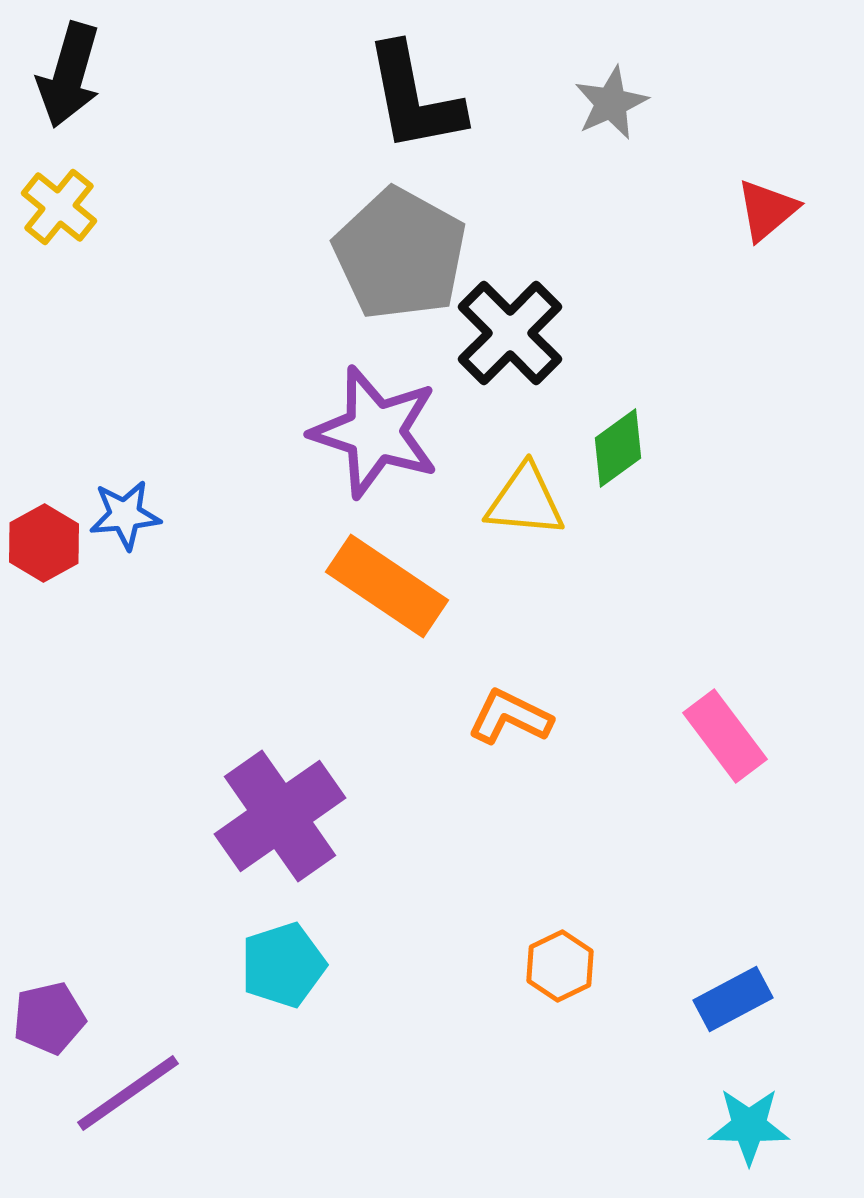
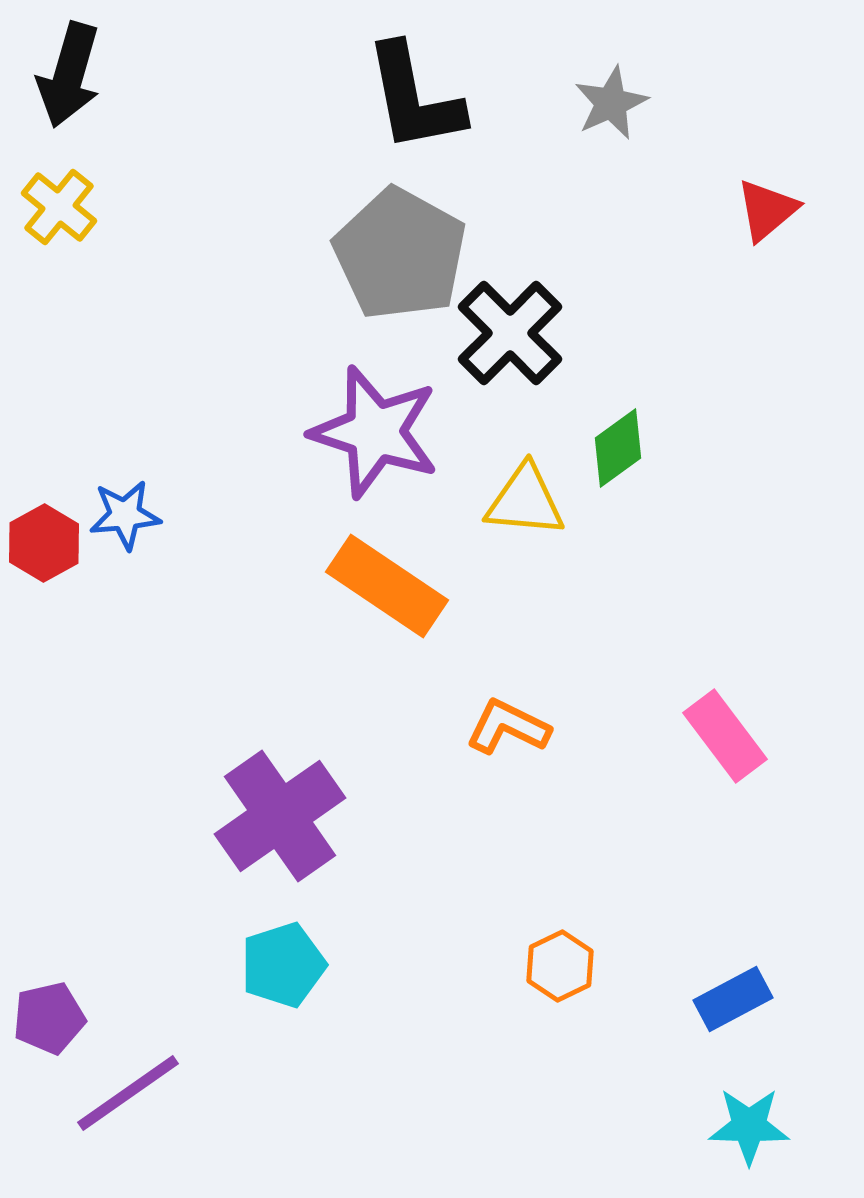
orange L-shape: moved 2 px left, 10 px down
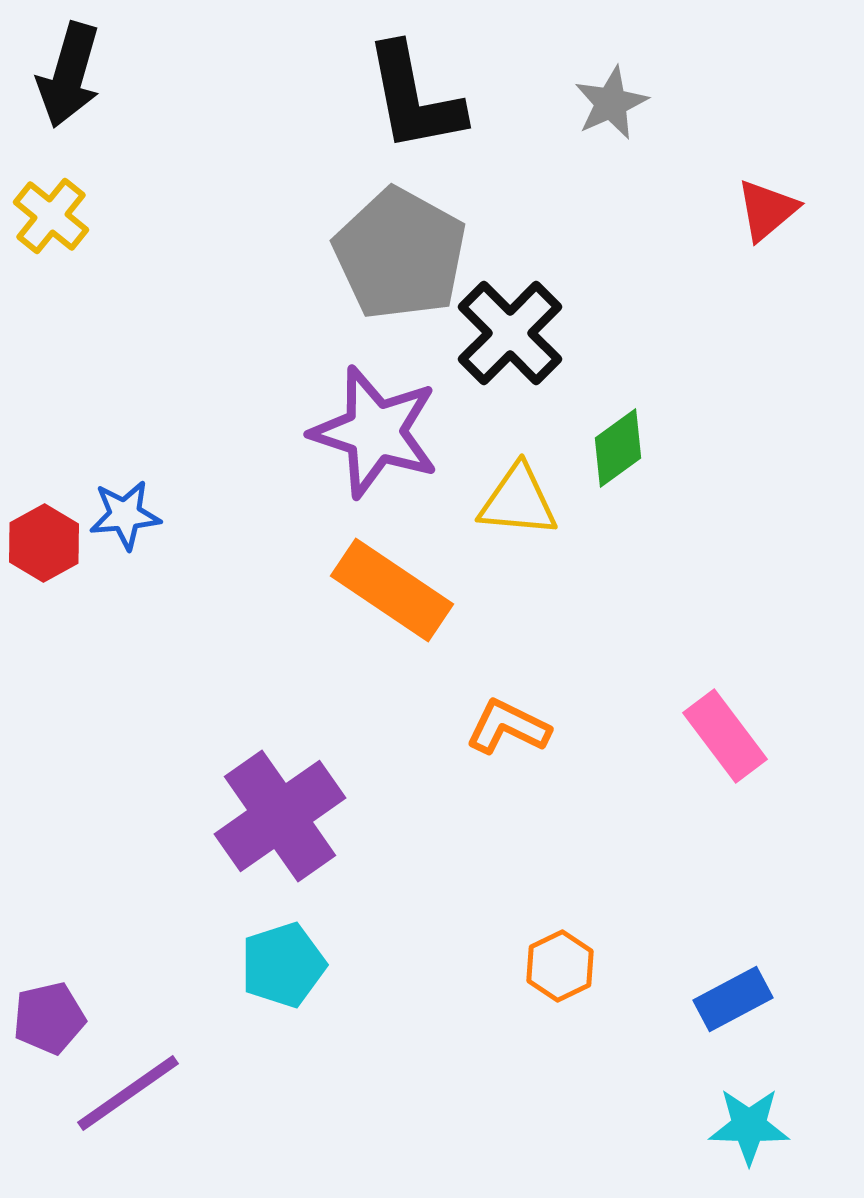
yellow cross: moved 8 px left, 9 px down
yellow triangle: moved 7 px left
orange rectangle: moved 5 px right, 4 px down
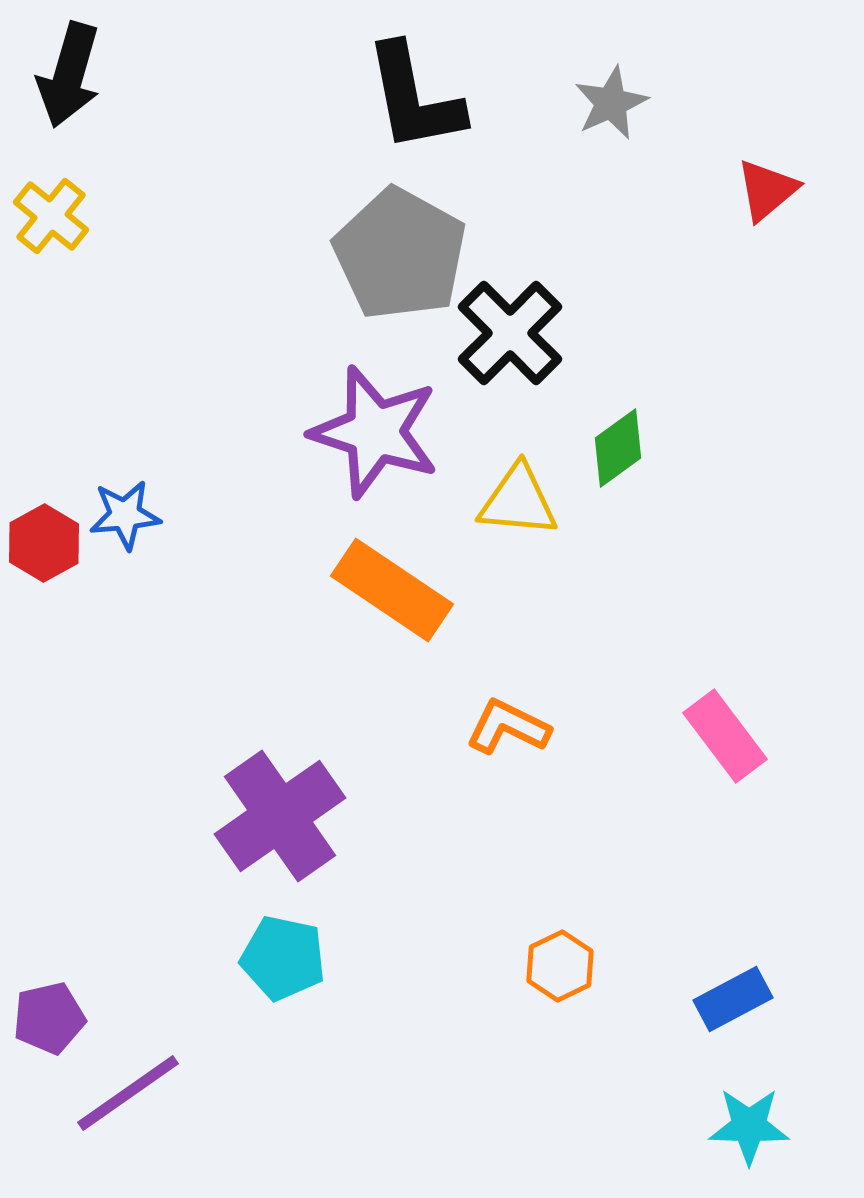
red triangle: moved 20 px up
cyan pentagon: moved 7 px up; rotated 30 degrees clockwise
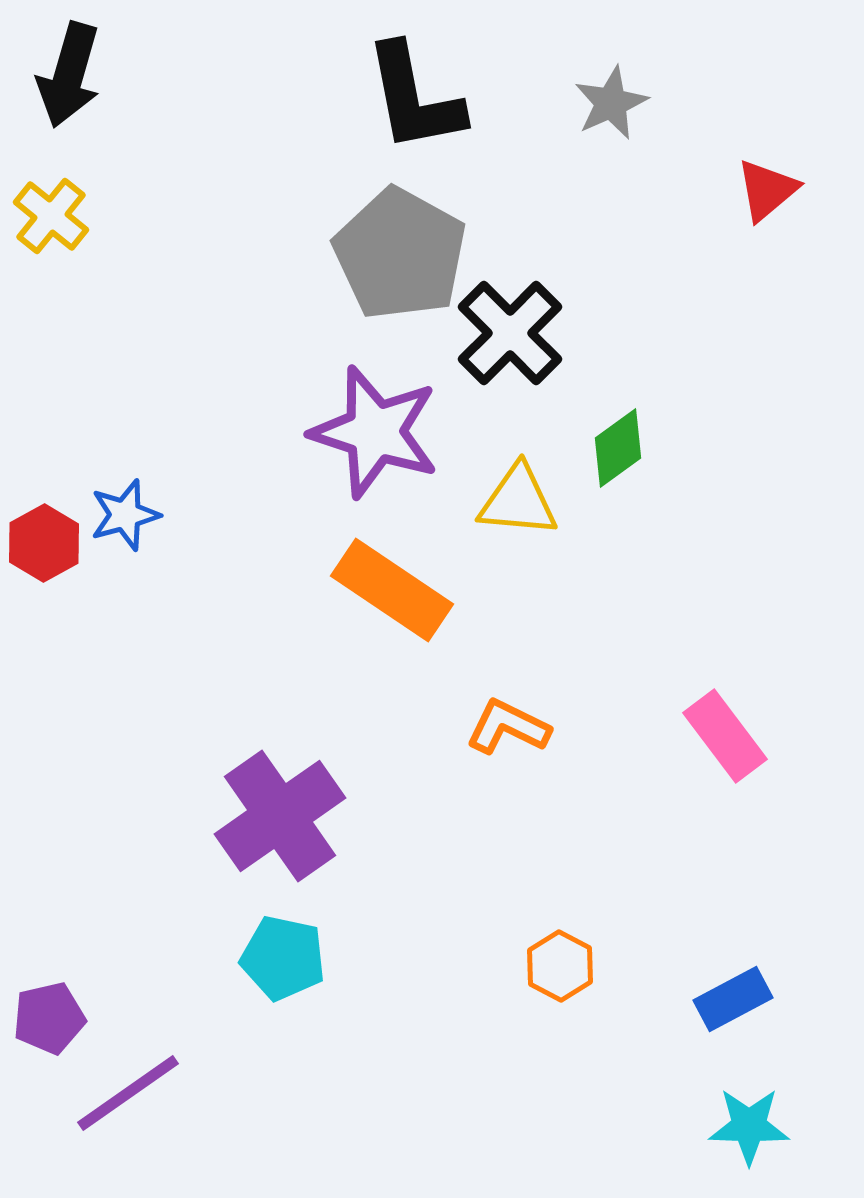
blue star: rotated 10 degrees counterclockwise
orange hexagon: rotated 6 degrees counterclockwise
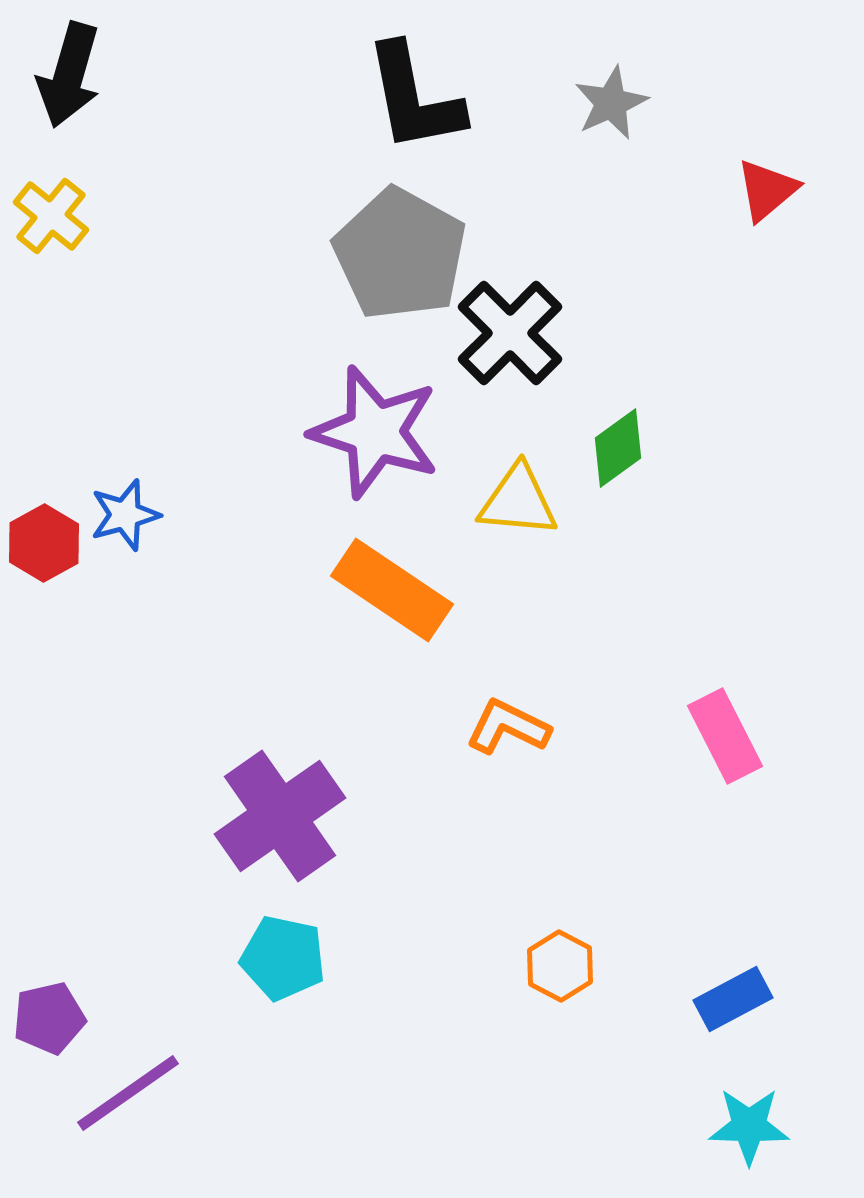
pink rectangle: rotated 10 degrees clockwise
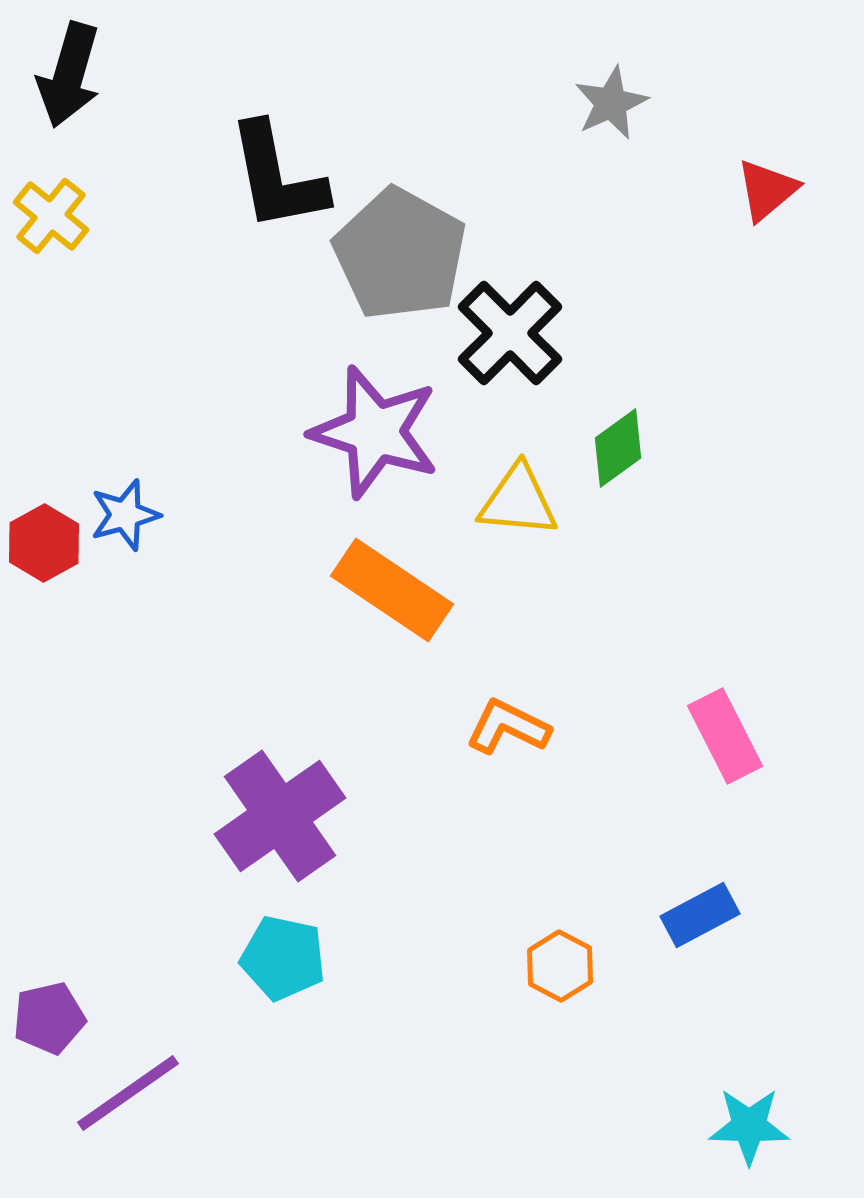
black L-shape: moved 137 px left, 79 px down
blue rectangle: moved 33 px left, 84 px up
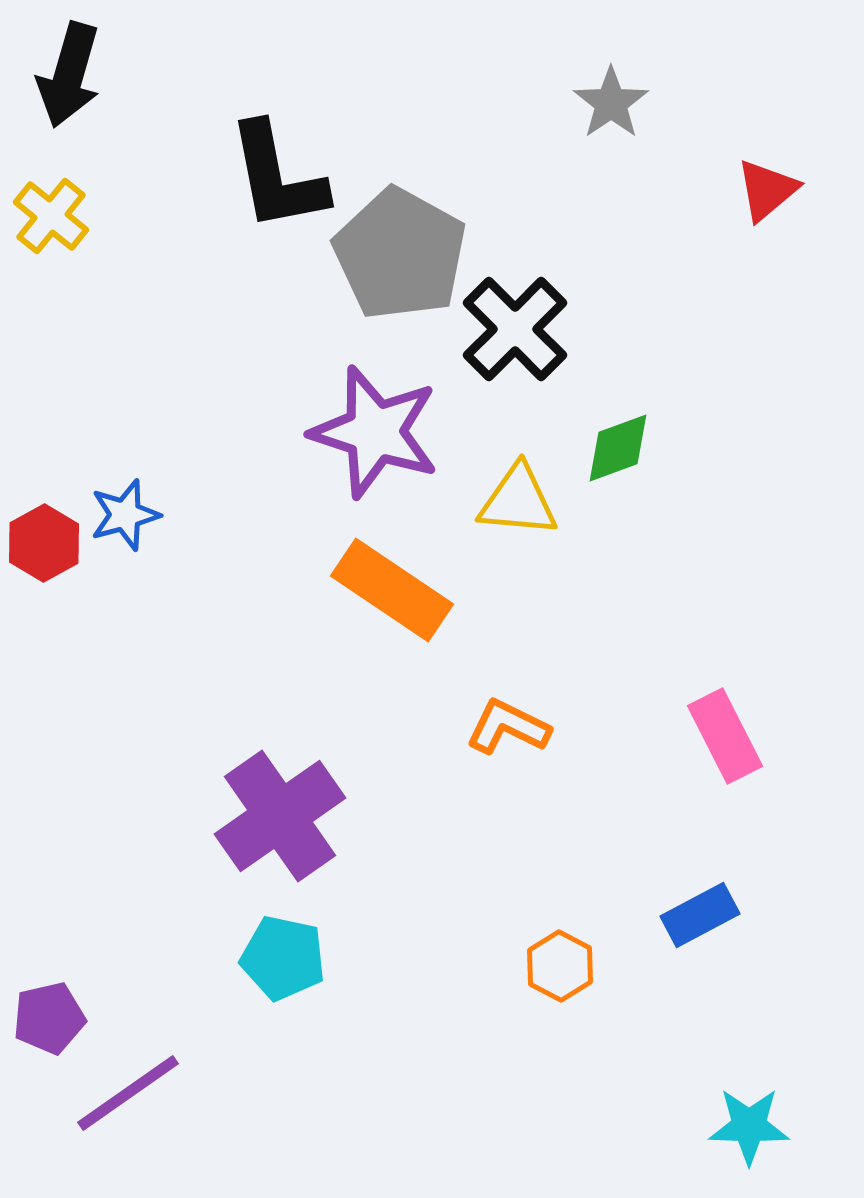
gray star: rotated 10 degrees counterclockwise
black cross: moved 5 px right, 4 px up
green diamond: rotated 16 degrees clockwise
